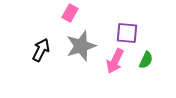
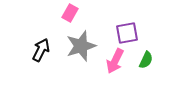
purple square: rotated 15 degrees counterclockwise
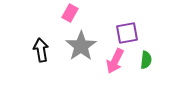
gray star: rotated 16 degrees counterclockwise
black arrow: rotated 35 degrees counterclockwise
green semicircle: rotated 18 degrees counterclockwise
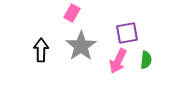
pink rectangle: moved 2 px right
black arrow: rotated 10 degrees clockwise
pink arrow: moved 3 px right
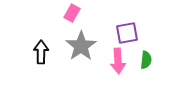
black arrow: moved 2 px down
pink arrow: rotated 30 degrees counterclockwise
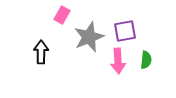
pink rectangle: moved 10 px left, 2 px down
purple square: moved 2 px left, 2 px up
gray star: moved 8 px right, 9 px up; rotated 12 degrees clockwise
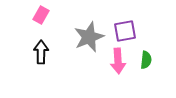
pink rectangle: moved 21 px left
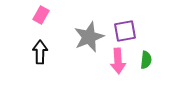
black arrow: moved 1 px left
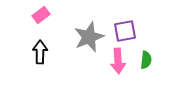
pink rectangle: rotated 24 degrees clockwise
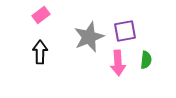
pink arrow: moved 2 px down
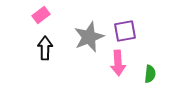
black arrow: moved 5 px right, 4 px up
green semicircle: moved 4 px right, 14 px down
